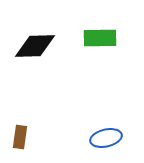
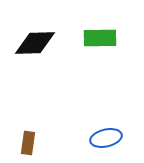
black diamond: moved 3 px up
brown rectangle: moved 8 px right, 6 px down
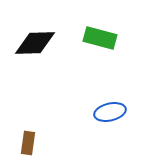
green rectangle: rotated 16 degrees clockwise
blue ellipse: moved 4 px right, 26 px up
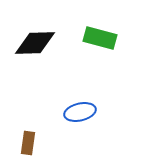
blue ellipse: moved 30 px left
